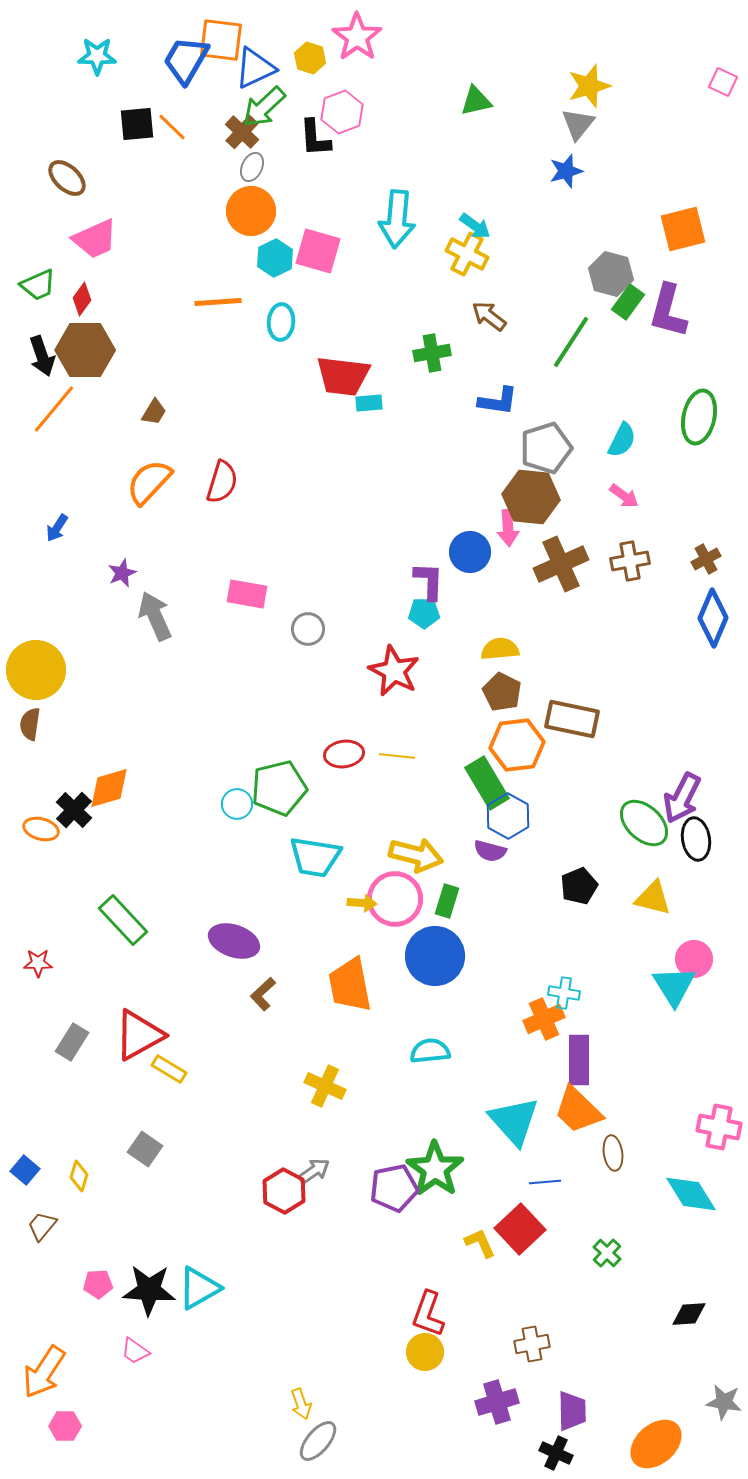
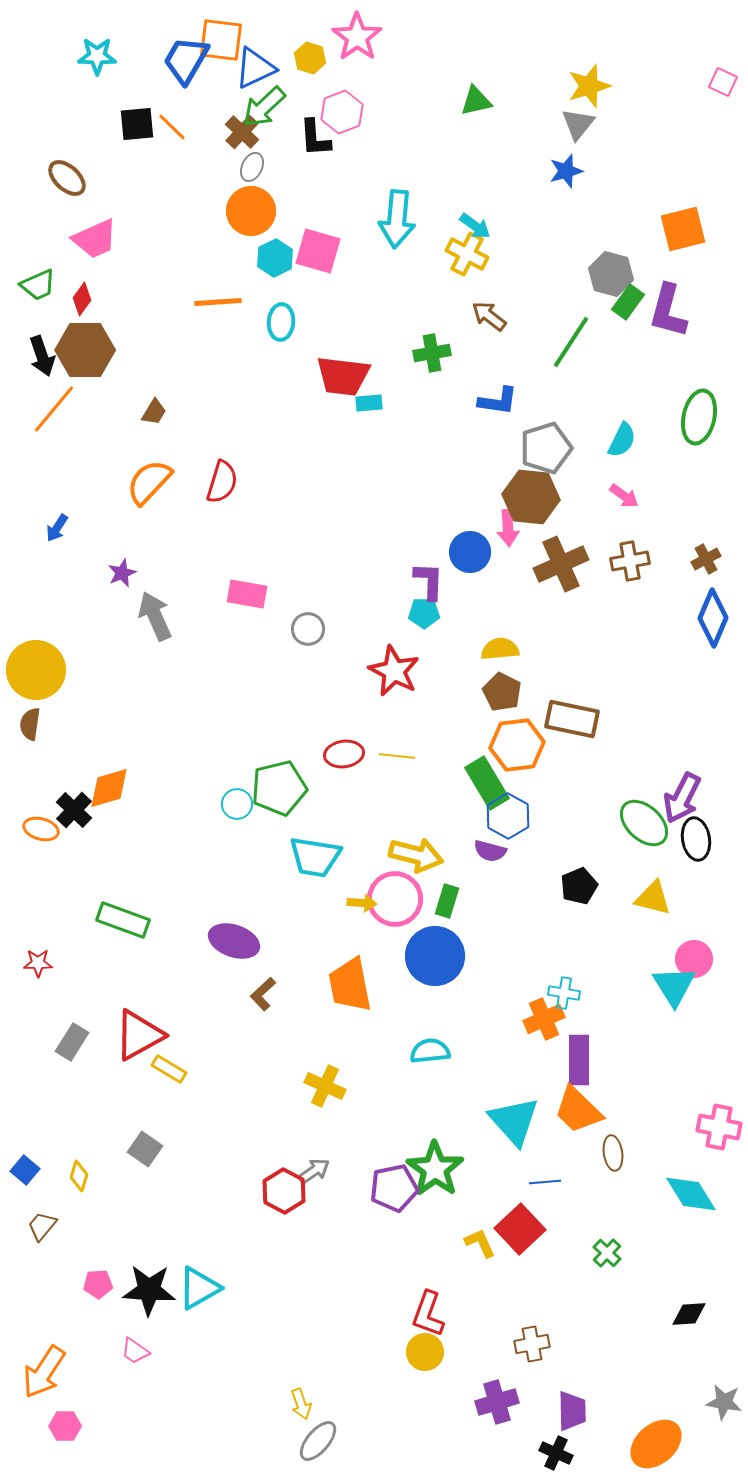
green rectangle at (123, 920): rotated 27 degrees counterclockwise
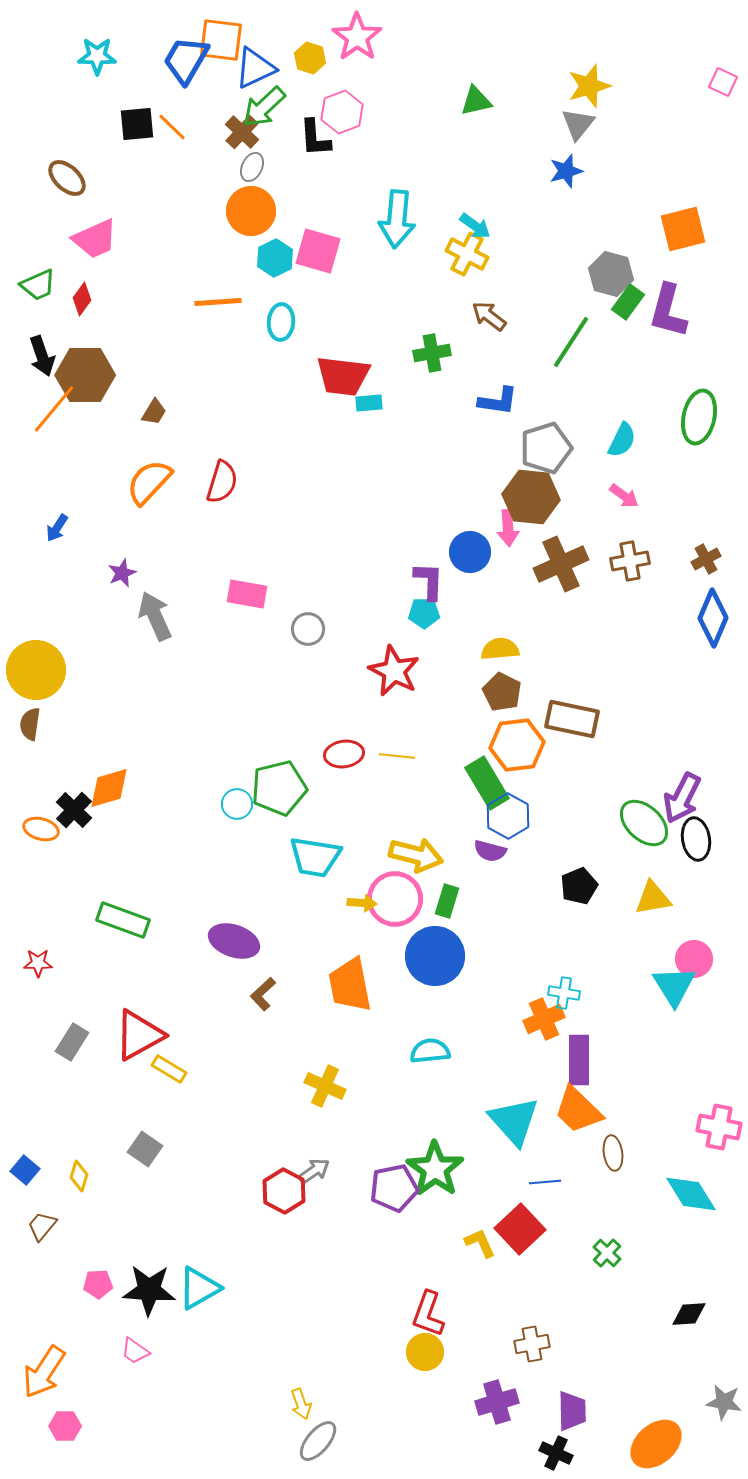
brown hexagon at (85, 350): moved 25 px down
yellow triangle at (653, 898): rotated 24 degrees counterclockwise
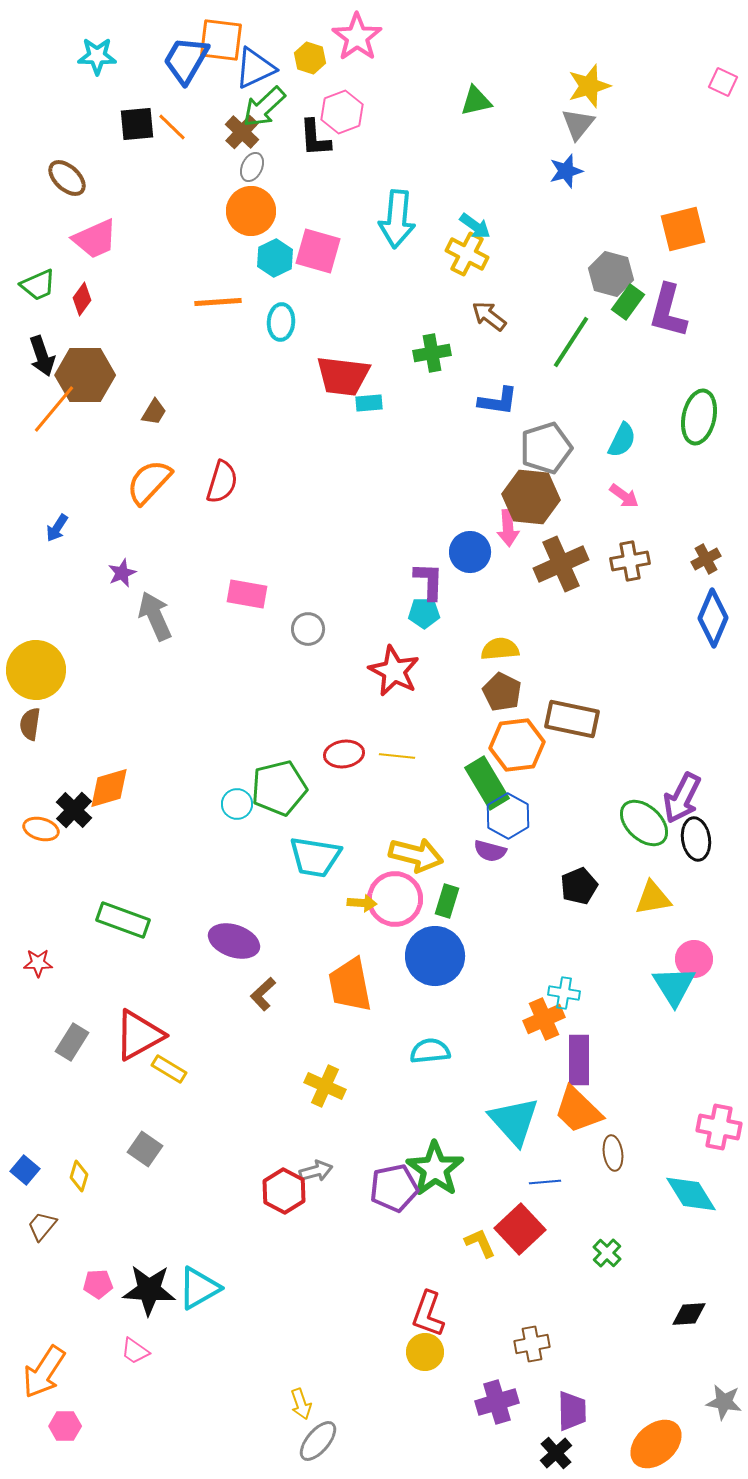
gray arrow at (314, 1171): moved 2 px right; rotated 20 degrees clockwise
black cross at (556, 1453): rotated 24 degrees clockwise
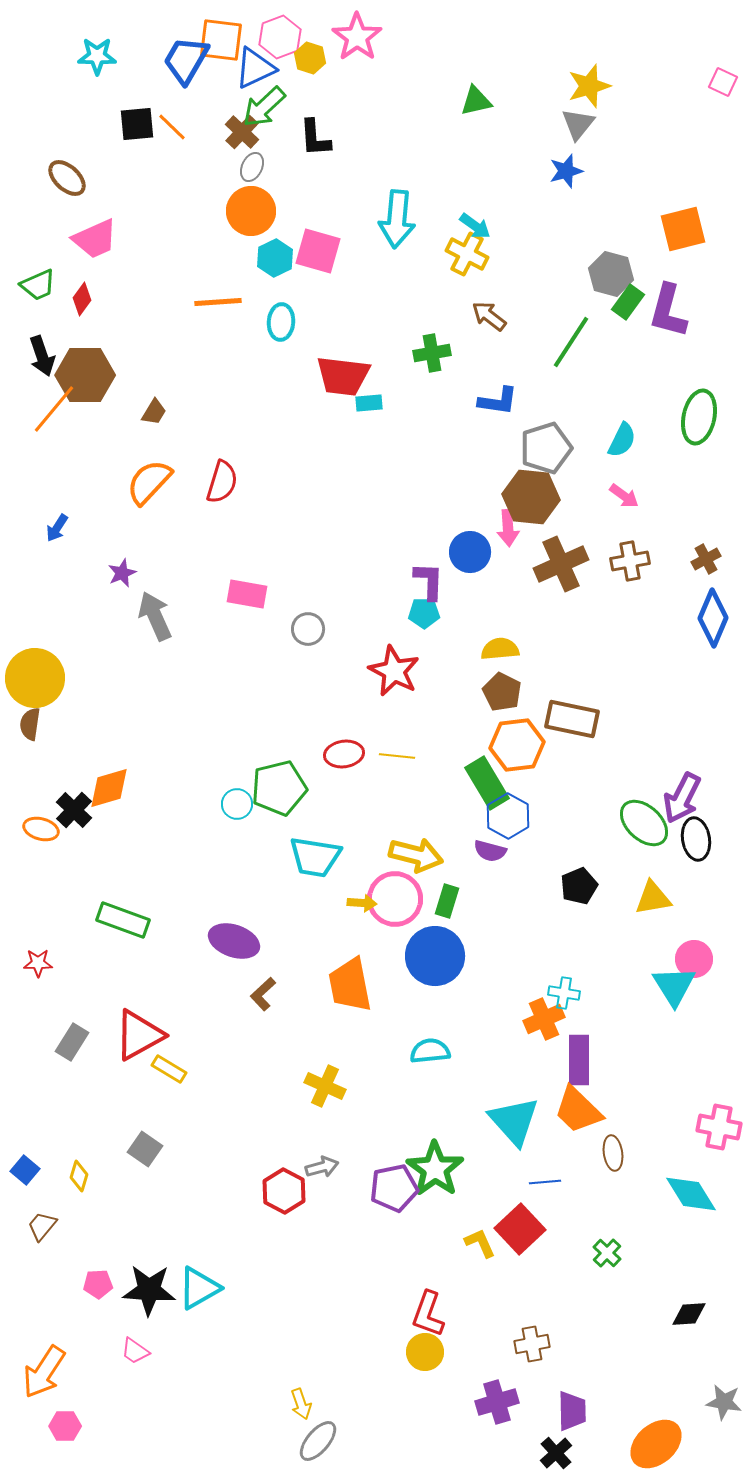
pink hexagon at (342, 112): moved 62 px left, 75 px up
yellow circle at (36, 670): moved 1 px left, 8 px down
gray arrow at (316, 1171): moved 6 px right, 4 px up
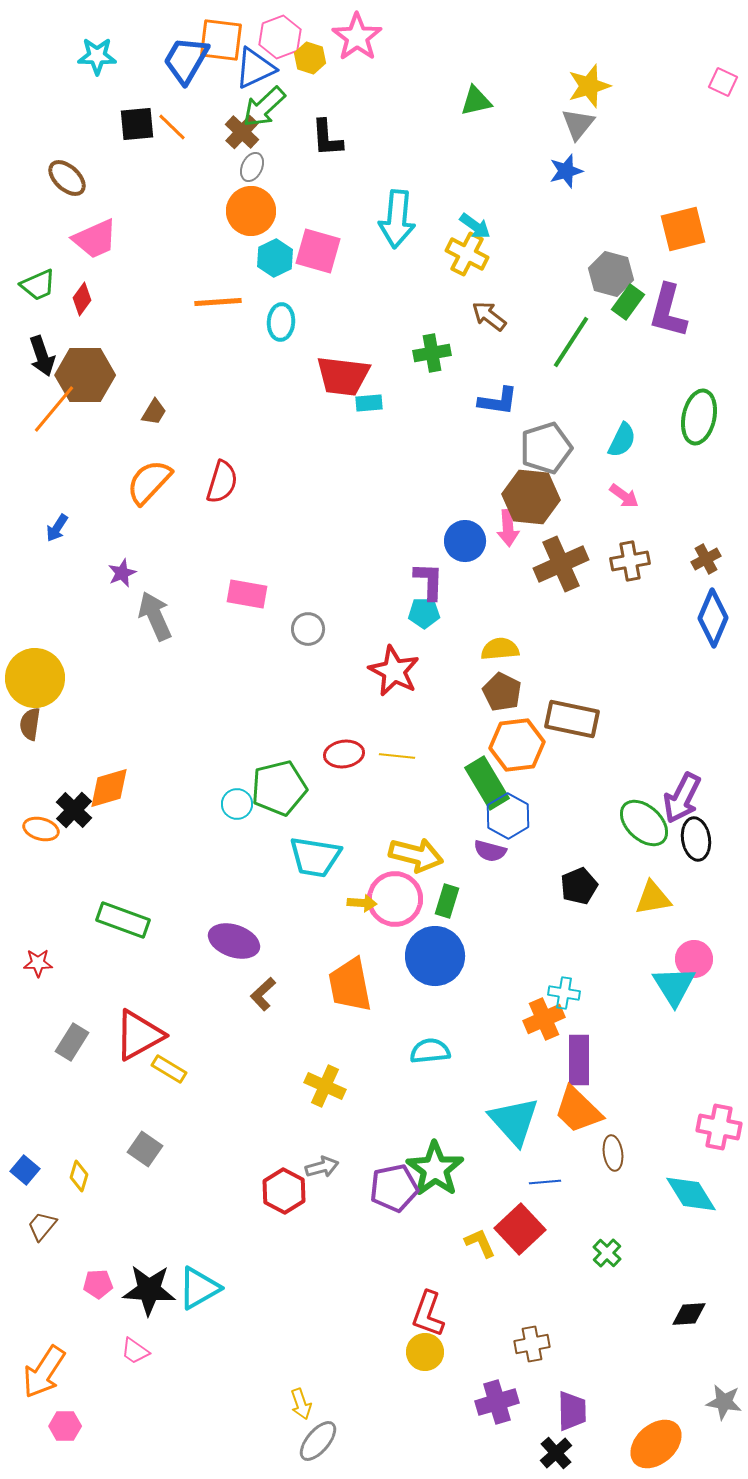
black L-shape at (315, 138): moved 12 px right
blue circle at (470, 552): moved 5 px left, 11 px up
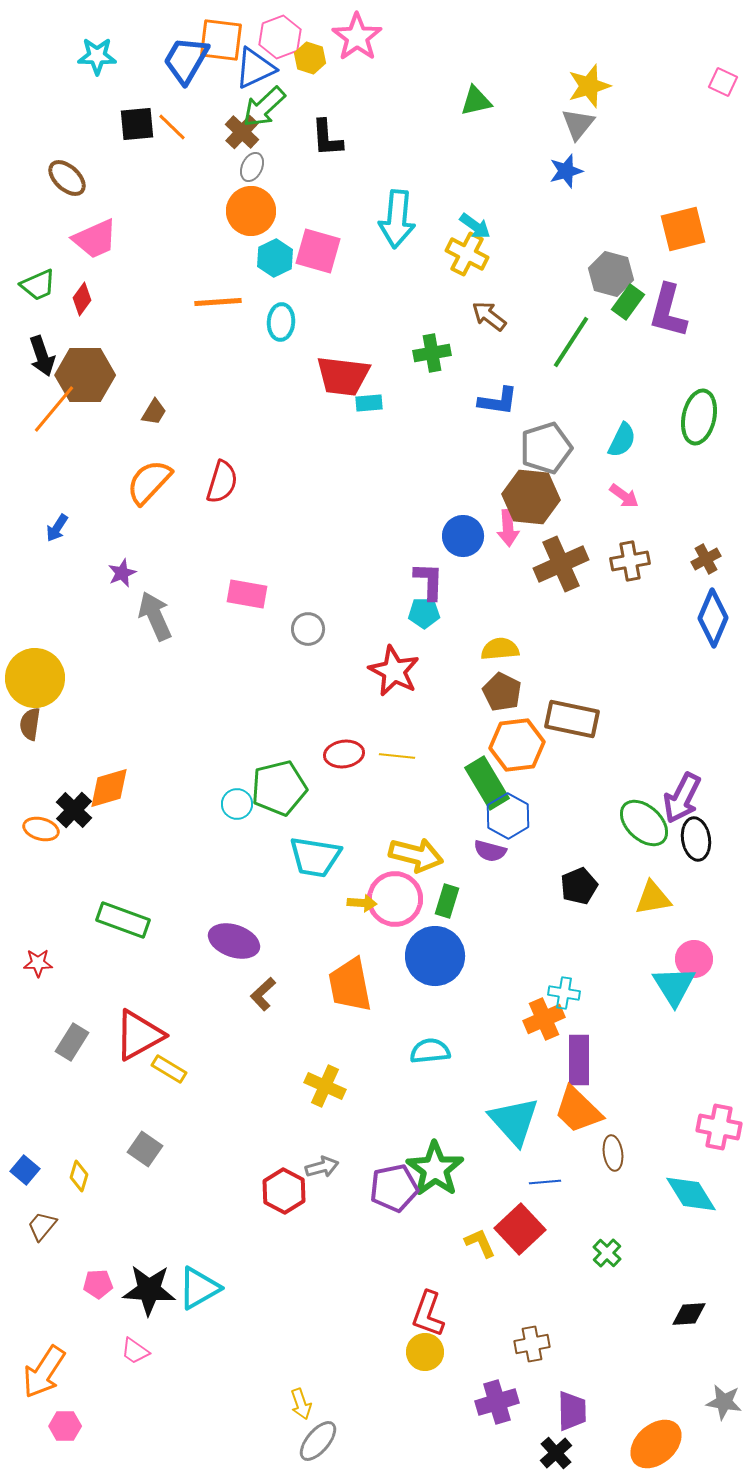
blue circle at (465, 541): moved 2 px left, 5 px up
